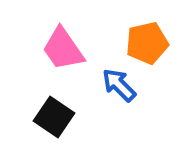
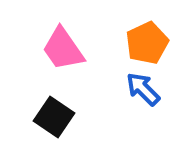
orange pentagon: rotated 12 degrees counterclockwise
blue arrow: moved 24 px right, 4 px down
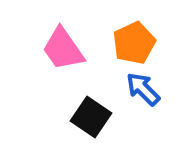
orange pentagon: moved 13 px left
black square: moved 37 px right
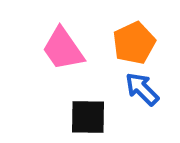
blue arrow: moved 1 px left
black square: moved 3 px left; rotated 33 degrees counterclockwise
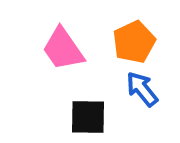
orange pentagon: moved 1 px up
blue arrow: rotated 6 degrees clockwise
